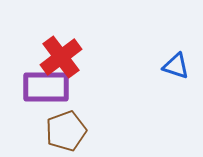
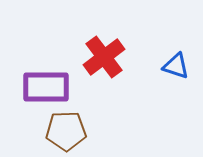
red cross: moved 43 px right
brown pentagon: rotated 18 degrees clockwise
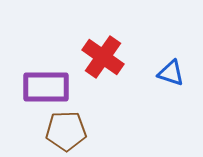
red cross: moved 1 px left; rotated 18 degrees counterclockwise
blue triangle: moved 5 px left, 7 px down
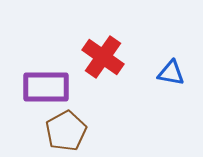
blue triangle: rotated 8 degrees counterclockwise
brown pentagon: rotated 27 degrees counterclockwise
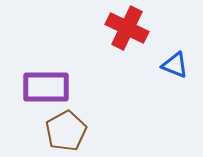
red cross: moved 24 px right, 29 px up; rotated 9 degrees counterclockwise
blue triangle: moved 4 px right, 8 px up; rotated 12 degrees clockwise
